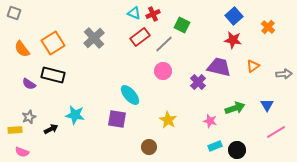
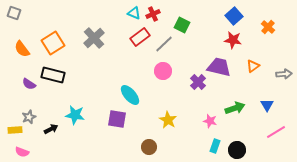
cyan rectangle: rotated 48 degrees counterclockwise
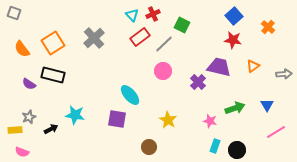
cyan triangle: moved 2 px left, 2 px down; rotated 24 degrees clockwise
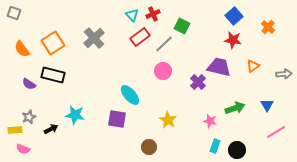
green square: moved 1 px down
pink semicircle: moved 1 px right, 3 px up
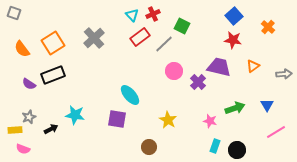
pink circle: moved 11 px right
black rectangle: rotated 35 degrees counterclockwise
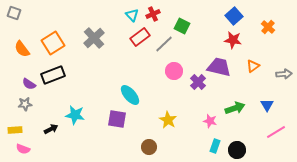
gray star: moved 4 px left, 13 px up; rotated 16 degrees clockwise
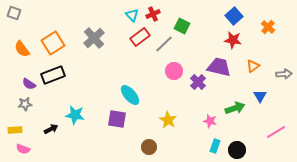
blue triangle: moved 7 px left, 9 px up
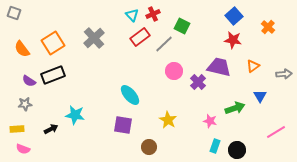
purple semicircle: moved 3 px up
purple square: moved 6 px right, 6 px down
yellow rectangle: moved 2 px right, 1 px up
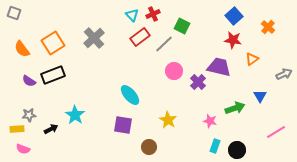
orange triangle: moved 1 px left, 7 px up
gray arrow: rotated 21 degrees counterclockwise
gray star: moved 4 px right, 11 px down
cyan star: rotated 24 degrees clockwise
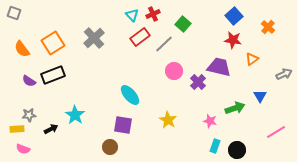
green square: moved 1 px right, 2 px up; rotated 14 degrees clockwise
brown circle: moved 39 px left
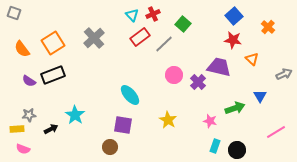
orange triangle: rotated 40 degrees counterclockwise
pink circle: moved 4 px down
